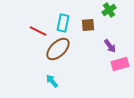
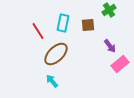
red line: rotated 30 degrees clockwise
brown ellipse: moved 2 px left, 5 px down
pink rectangle: rotated 24 degrees counterclockwise
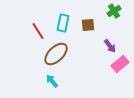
green cross: moved 5 px right, 1 px down
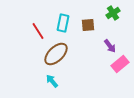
green cross: moved 1 px left, 2 px down
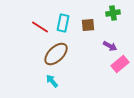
green cross: rotated 24 degrees clockwise
red line: moved 2 px right, 4 px up; rotated 24 degrees counterclockwise
purple arrow: rotated 24 degrees counterclockwise
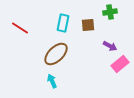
green cross: moved 3 px left, 1 px up
red line: moved 20 px left, 1 px down
cyan arrow: rotated 16 degrees clockwise
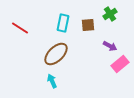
green cross: moved 2 px down; rotated 24 degrees counterclockwise
